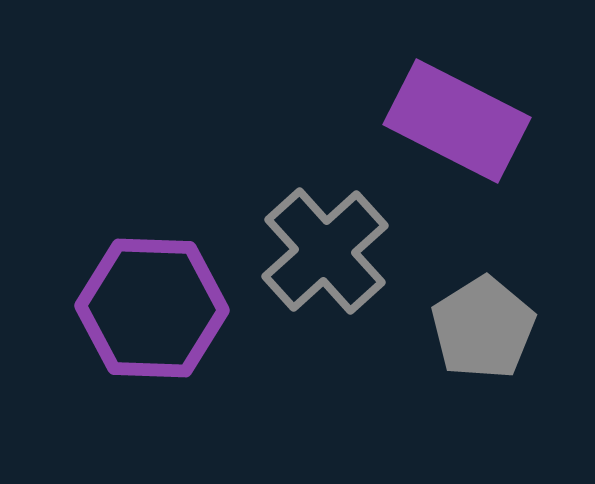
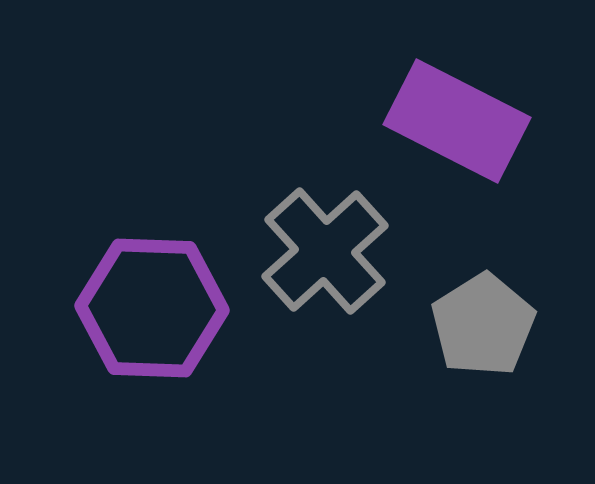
gray pentagon: moved 3 px up
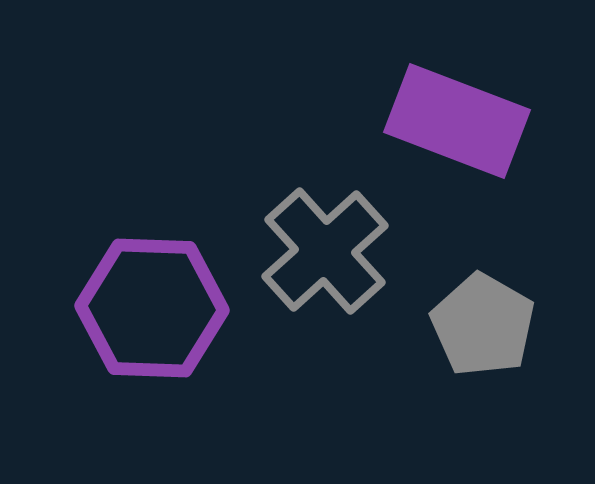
purple rectangle: rotated 6 degrees counterclockwise
gray pentagon: rotated 10 degrees counterclockwise
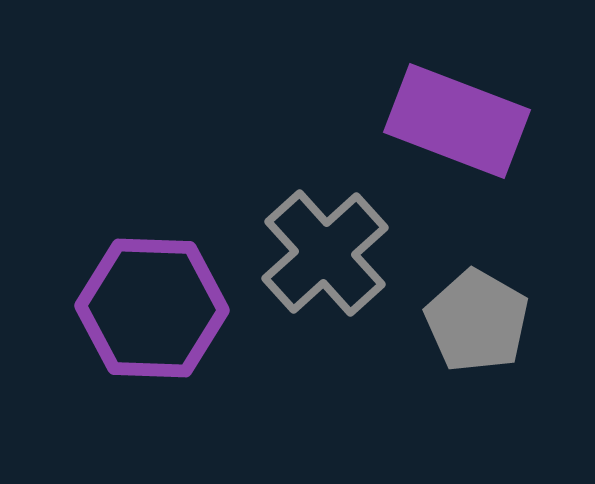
gray cross: moved 2 px down
gray pentagon: moved 6 px left, 4 px up
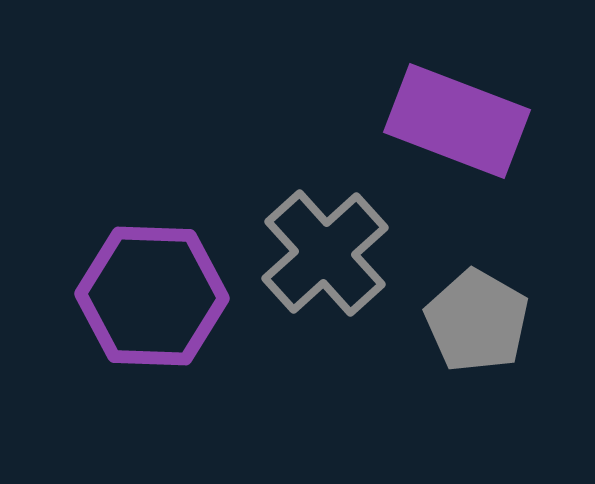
purple hexagon: moved 12 px up
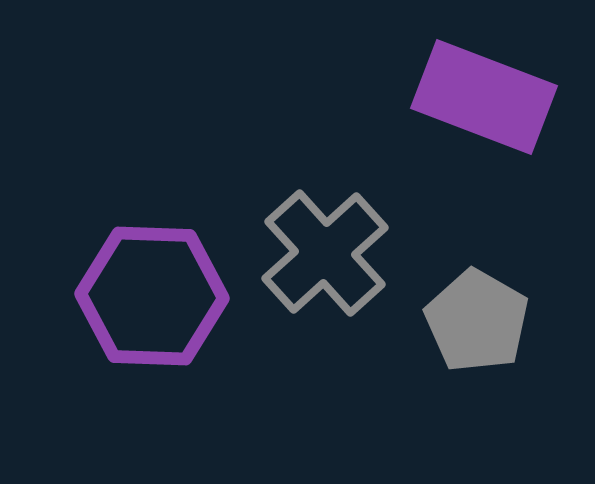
purple rectangle: moved 27 px right, 24 px up
